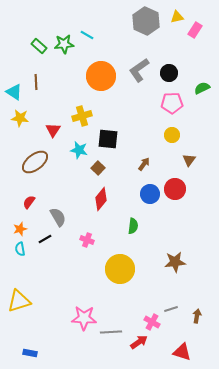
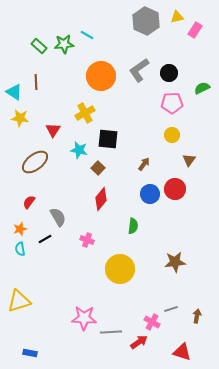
yellow cross at (82, 116): moved 3 px right, 3 px up; rotated 12 degrees counterclockwise
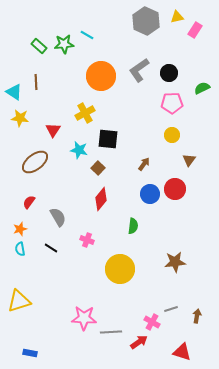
black line at (45, 239): moved 6 px right, 9 px down; rotated 64 degrees clockwise
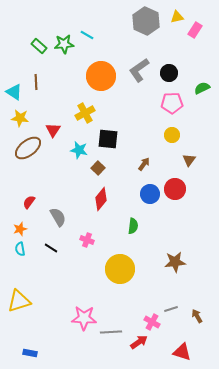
brown ellipse at (35, 162): moved 7 px left, 14 px up
brown arrow at (197, 316): rotated 40 degrees counterclockwise
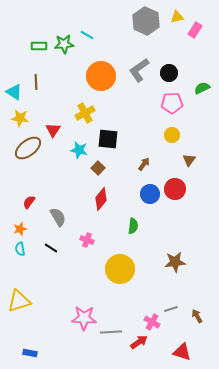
green rectangle at (39, 46): rotated 42 degrees counterclockwise
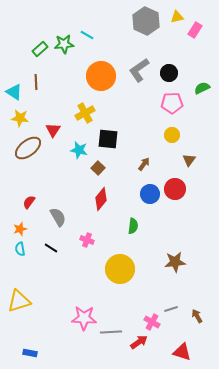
green rectangle at (39, 46): moved 1 px right, 3 px down; rotated 42 degrees counterclockwise
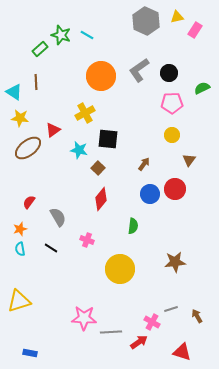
green star at (64, 44): moved 3 px left, 9 px up; rotated 24 degrees clockwise
red triangle at (53, 130): rotated 21 degrees clockwise
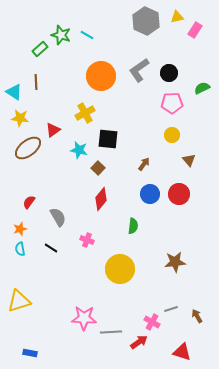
brown triangle at (189, 160): rotated 16 degrees counterclockwise
red circle at (175, 189): moved 4 px right, 5 px down
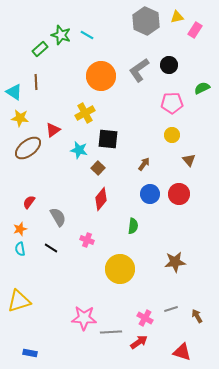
black circle at (169, 73): moved 8 px up
pink cross at (152, 322): moved 7 px left, 4 px up
